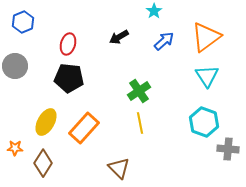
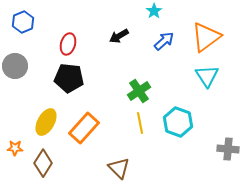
black arrow: moved 1 px up
cyan hexagon: moved 26 px left
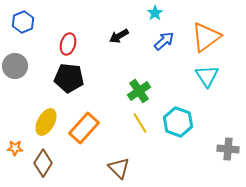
cyan star: moved 1 px right, 2 px down
yellow line: rotated 20 degrees counterclockwise
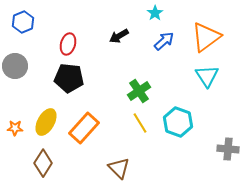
orange star: moved 20 px up
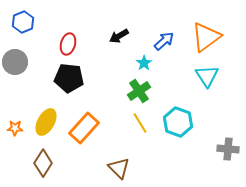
cyan star: moved 11 px left, 50 px down
gray circle: moved 4 px up
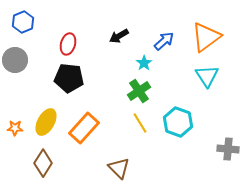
gray circle: moved 2 px up
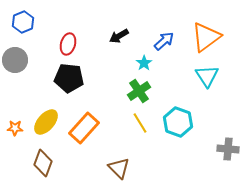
yellow ellipse: rotated 12 degrees clockwise
brown diamond: rotated 12 degrees counterclockwise
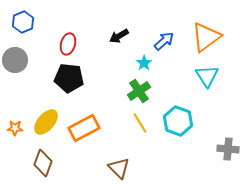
cyan hexagon: moved 1 px up
orange rectangle: rotated 20 degrees clockwise
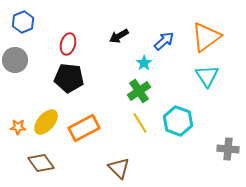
orange star: moved 3 px right, 1 px up
brown diamond: moved 2 px left; rotated 56 degrees counterclockwise
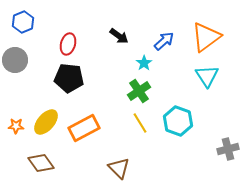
black arrow: rotated 114 degrees counterclockwise
orange star: moved 2 px left, 1 px up
gray cross: rotated 20 degrees counterclockwise
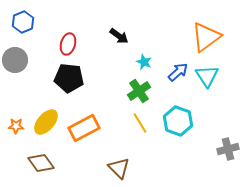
blue arrow: moved 14 px right, 31 px down
cyan star: moved 1 px up; rotated 14 degrees counterclockwise
